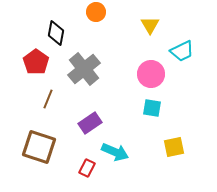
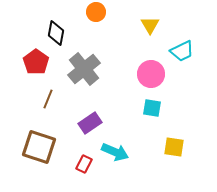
yellow square: rotated 20 degrees clockwise
red rectangle: moved 3 px left, 4 px up
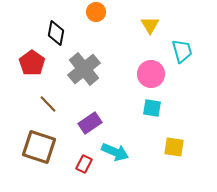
cyan trapezoid: rotated 80 degrees counterclockwise
red pentagon: moved 4 px left, 1 px down
brown line: moved 5 px down; rotated 66 degrees counterclockwise
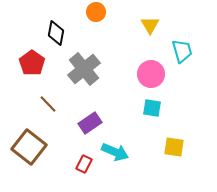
brown square: moved 10 px left; rotated 20 degrees clockwise
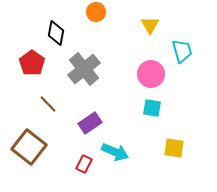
yellow square: moved 1 px down
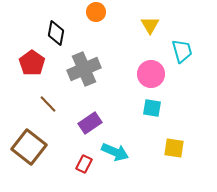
gray cross: rotated 16 degrees clockwise
